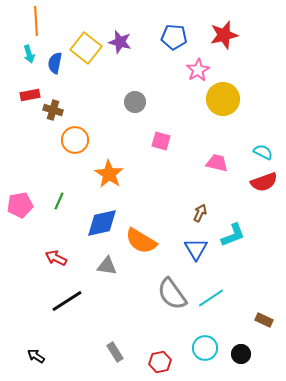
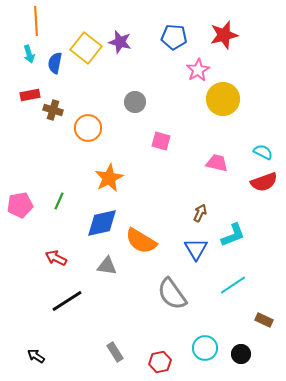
orange circle: moved 13 px right, 12 px up
orange star: moved 4 px down; rotated 12 degrees clockwise
cyan line: moved 22 px right, 13 px up
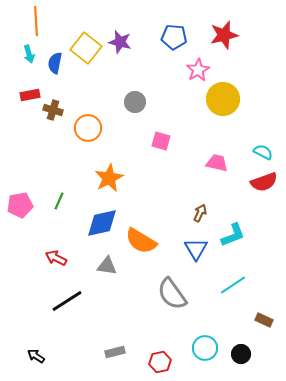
gray rectangle: rotated 72 degrees counterclockwise
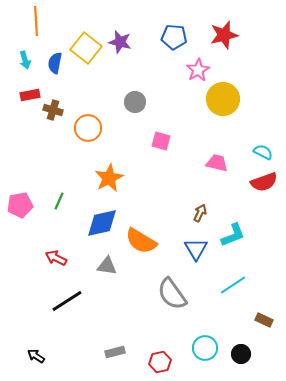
cyan arrow: moved 4 px left, 6 px down
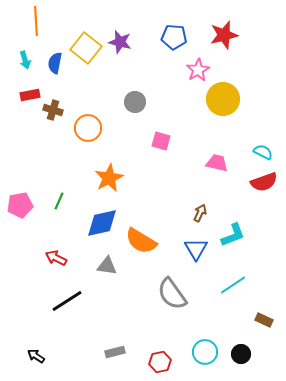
cyan circle: moved 4 px down
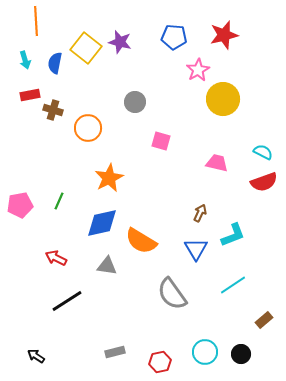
brown rectangle: rotated 66 degrees counterclockwise
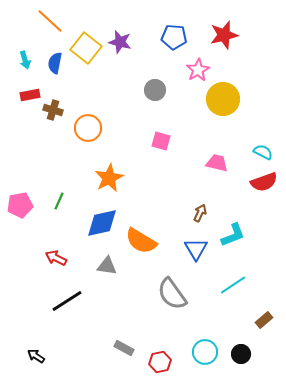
orange line: moved 14 px right; rotated 44 degrees counterclockwise
gray circle: moved 20 px right, 12 px up
gray rectangle: moved 9 px right, 4 px up; rotated 42 degrees clockwise
